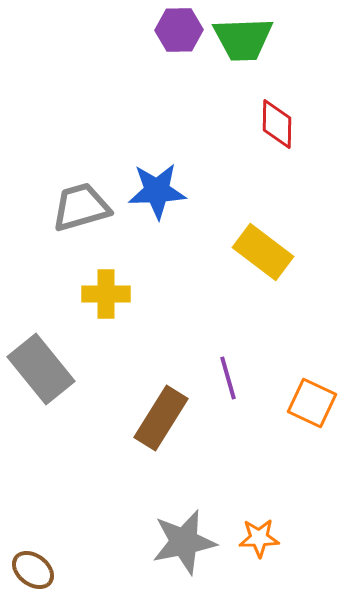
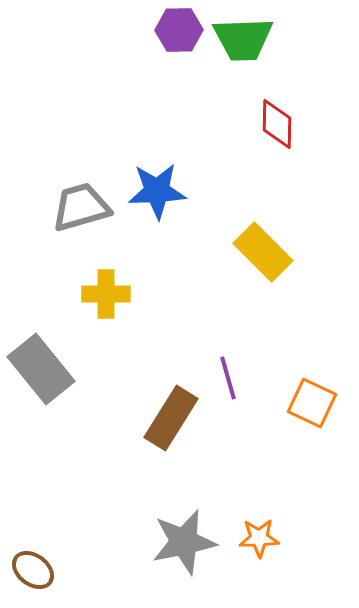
yellow rectangle: rotated 8 degrees clockwise
brown rectangle: moved 10 px right
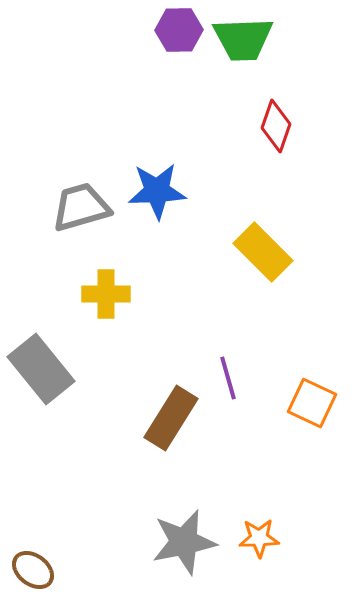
red diamond: moved 1 px left, 2 px down; rotated 18 degrees clockwise
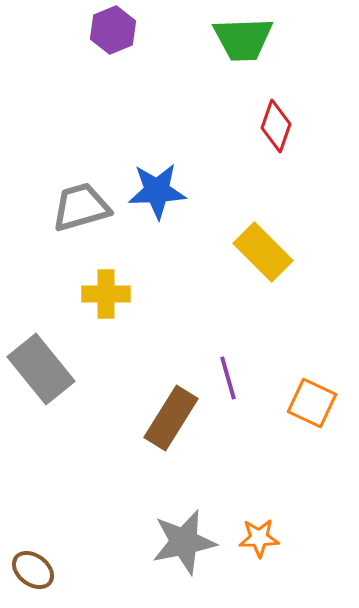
purple hexagon: moved 66 px left; rotated 21 degrees counterclockwise
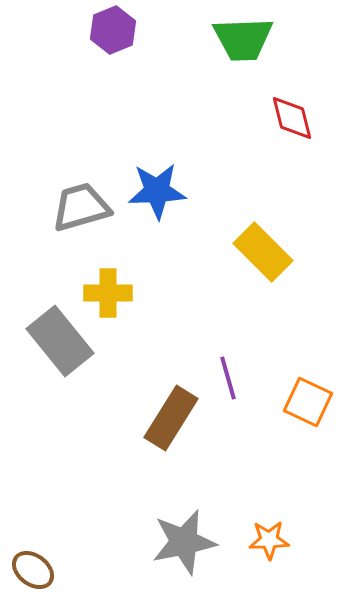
red diamond: moved 16 px right, 8 px up; rotated 33 degrees counterclockwise
yellow cross: moved 2 px right, 1 px up
gray rectangle: moved 19 px right, 28 px up
orange square: moved 4 px left, 1 px up
orange star: moved 10 px right, 2 px down
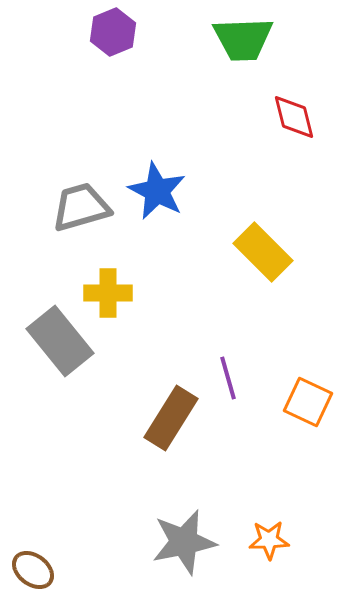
purple hexagon: moved 2 px down
red diamond: moved 2 px right, 1 px up
blue star: rotated 30 degrees clockwise
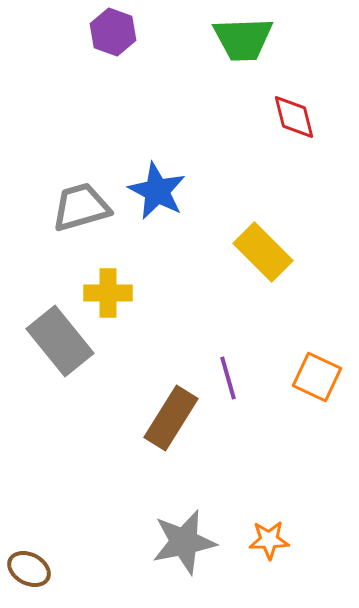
purple hexagon: rotated 18 degrees counterclockwise
orange square: moved 9 px right, 25 px up
brown ellipse: moved 4 px left, 1 px up; rotated 9 degrees counterclockwise
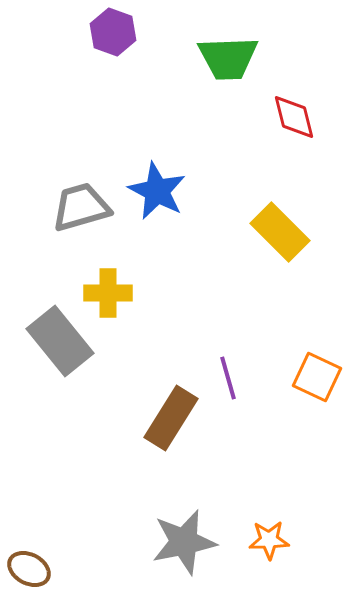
green trapezoid: moved 15 px left, 19 px down
yellow rectangle: moved 17 px right, 20 px up
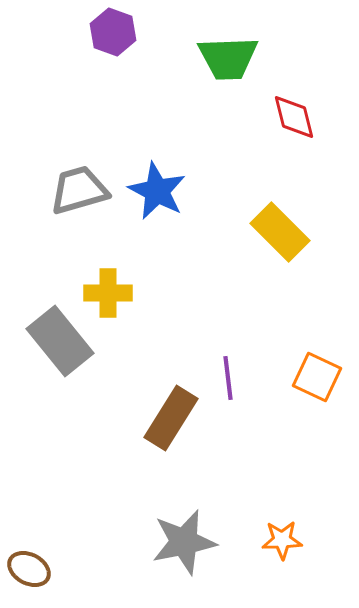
gray trapezoid: moved 2 px left, 17 px up
purple line: rotated 9 degrees clockwise
orange star: moved 13 px right
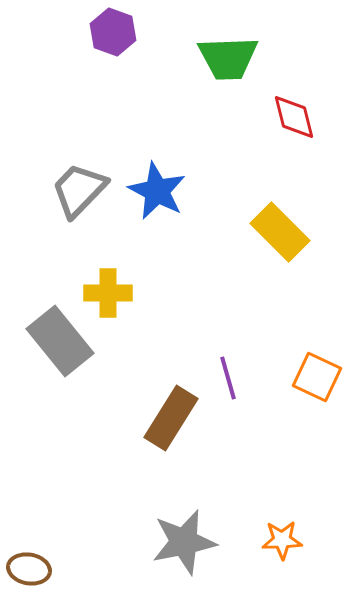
gray trapezoid: rotated 30 degrees counterclockwise
purple line: rotated 9 degrees counterclockwise
brown ellipse: rotated 18 degrees counterclockwise
